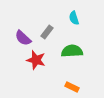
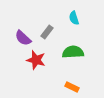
green semicircle: moved 1 px right, 1 px down
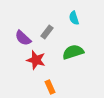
green semicircle: rotated 15 degrees counterclockwise
orange rectangle: moved 22 px left; rotated 40 degrees clockwise
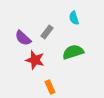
red star: moved 1 px left
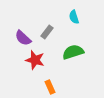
cyan semicircle: moved 1 px up
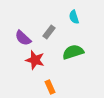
gray rectangle: moved 2 px right
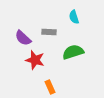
gray rectangle: rotated 56 degrees clockwise
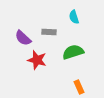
red star: moved 2 px right
orange rectangle: moved 29 px right
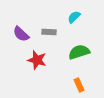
cyan semicircle: rotated 64 degrees clockwise
purple semicircle: moved 2 px left, 4 px up
green semicircle: moved 6 px right
orange rectangle: moved 2 px up
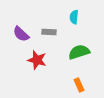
cyan semicircle: rotated 40 degrees counterclockwise
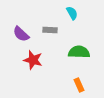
cyan semicircle: moved 2 px left, 4 px up; rotated 144 degrees clockwise
gray rectangle: moved 1 px right, 2 px up
green semicircle: rotated 20 degrees clockwise
red star: moved 4 px left
